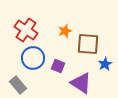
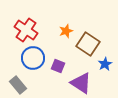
orange star: moved 1 px right
brown square: rotated 30 degrees clockwise
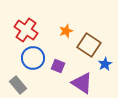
brown square: moved 1 px right, 1 px down
purple triangle: moved 1 px right
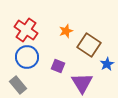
blue circle: moved 6 px left, 1 px up
blue star: moved 2 px right
purple triangle: rotated 25 degrees clockwise
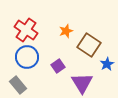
purple square: rotated 32 degrees clockwise
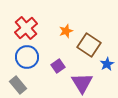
red cross: moved 2 px up; rotated 15 degrees clockwise
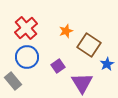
gray rectangle: moved 5 px left, 4 px up
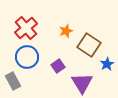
gray rectangle: rotated 12 degrees clockwise
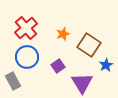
orange star: moved 3 px left, 3 px down
blue star: moved 1 px left, 1 px down
